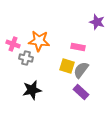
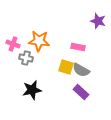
purple star: moved 1 px right, 1 px up
yellow square: moved 1 px left, 1 px down
gray semicircle: rotated 96 degrees counterclockwise
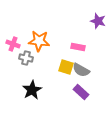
black star: rotated 18 degrees counterclockwise
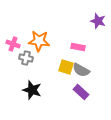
black star: rotated 24 degrees counterclockwise
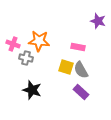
gray semicircle: rotated 30 degrees clockwise
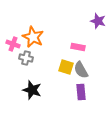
orange star: moved 6 px left, 4 px up; rotated 20 degrees clockwise
purple rectangle: rotated 42 degrees clockwise
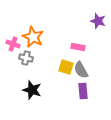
purple rectangle: moved 2 px right, 1 px up
